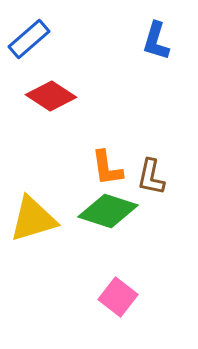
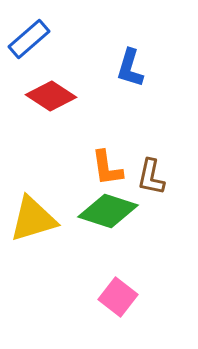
blue L-shape: moved 26 px left, 27 px down
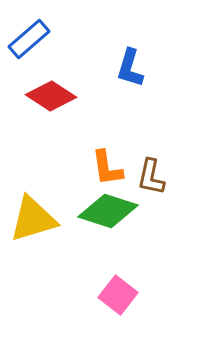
pink square: moved 2 px up
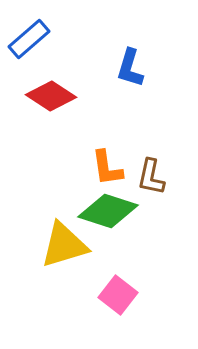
yellow triangle: moved 31 px right, 26 px down
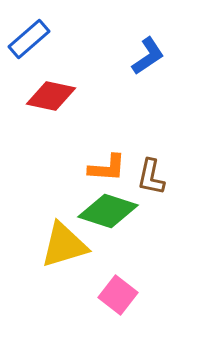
blue L-shape: moved 18 px right, 12 px up; rotated 141 degrees counterclockwise
red diamond: rotated 21 degrees counterclockwise
orange L-shape: rotated 78 degrees counterclockwise
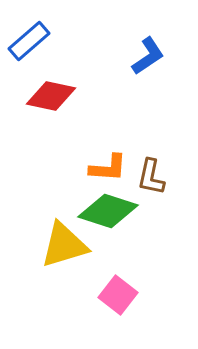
blue rectangle: moved 2 px down
orange L-shape: moved 1 px right
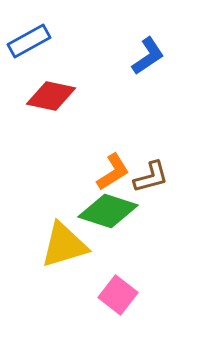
blue rectangle: rotated 12 degrees clockwise
orange L-shape: moved 5 px right, 4 px down; rotated 36 degrees counterclockwise
brown L-shape: rotated 117 degrees counterclockwise
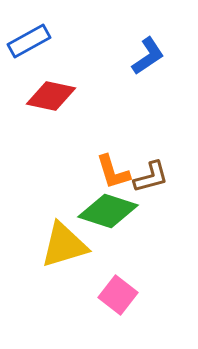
orange L-shape: rotated 105 degrees clockwise
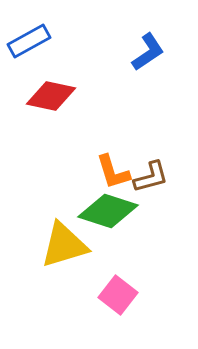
blue L-shape: moved 4 px up
